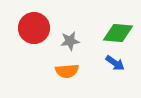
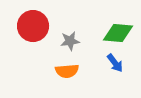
red circle: moved 1 px left, 2 px up
blue arrow: rotated 18 degrees clockwise
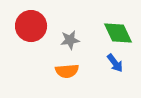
red circle: moved 2 px left
green diamond: rotated 60 degrees clockwise
gray star: moved 1 px up
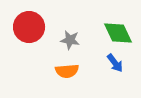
red circle: moved 2 px left, 1 px down
gray star: rotated 18 degrees clockwise
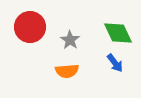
red circle: moved 1 px right
gray star: rotated 24 degrees clockwise
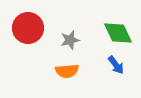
red circle: moved 2 px left, 1 px down
gray star: rotated 24 degrees clockwise
blue arrow: moved 1 px right, 2 px down
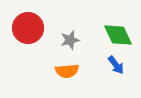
green diamond: moved 2 px down
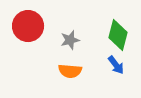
red circle: moved 2 px up
green diamond: rotated 40 degrees clockwise
orange semicircle: moved 3 px right; rotated 10 degrees clockwise
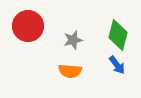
gray star: moved 3 px right
blue arrow: moved 1 px right
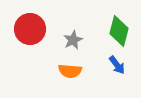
red circle: moved 2 px right, 3 px down
green diamond: moved 1 px right, 4 px up
gray star: rotated 12 degrees counterclockwise
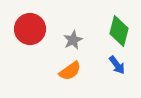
orange semicircle: rotated 40 degrees counterclockwise
